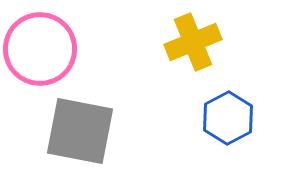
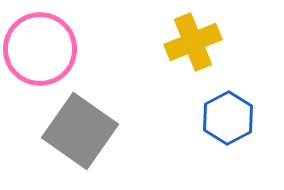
gray square: rotated 24 degrees clockwise
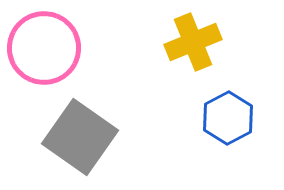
pink circle: moved 4 px right, 1 px up
gray square: moved 6 px down
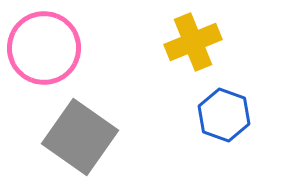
blue hexagon: moved 4 px left, 3 px up; rotated 12 degrees counterclockwise
